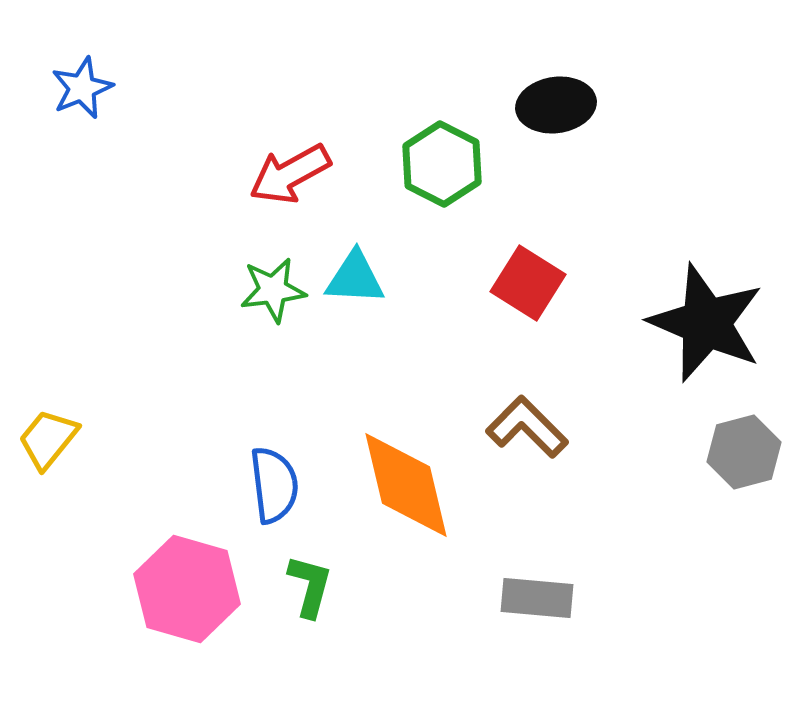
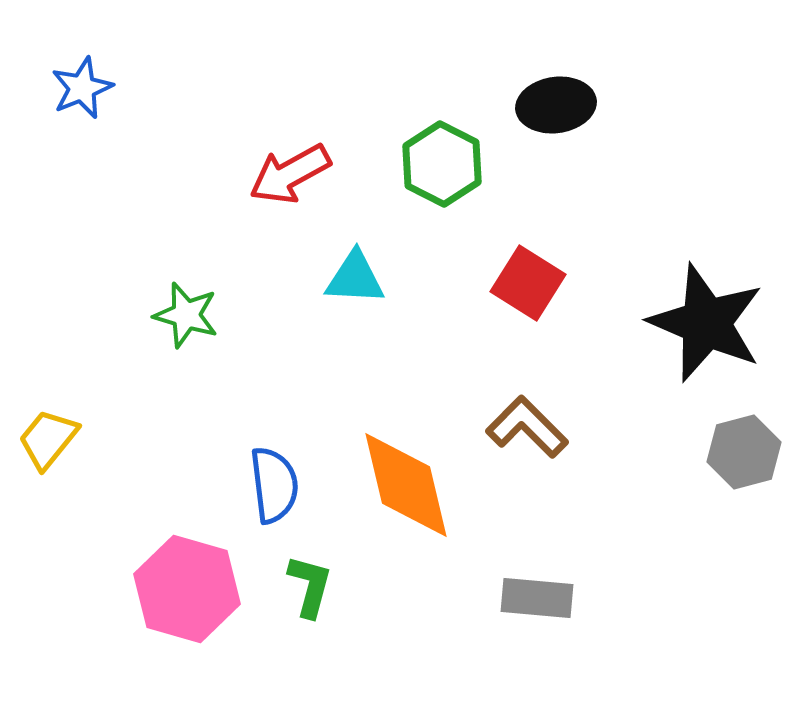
green star: moved 87 px left, 25 px down; rotated 24 degrees clockwise
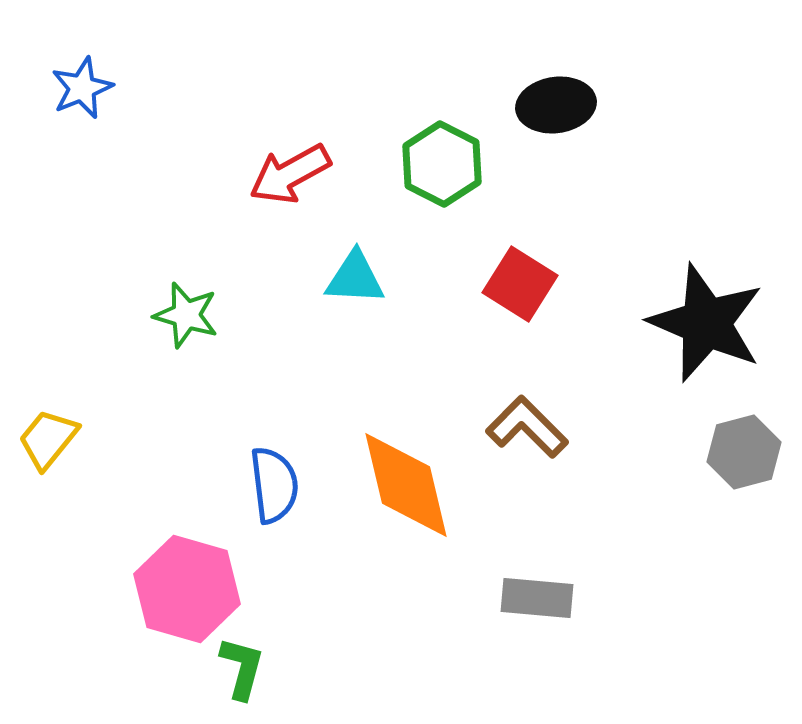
red square: moved 8 px left, 1 px down
green L-shape: moved 68 px left, 82 px down
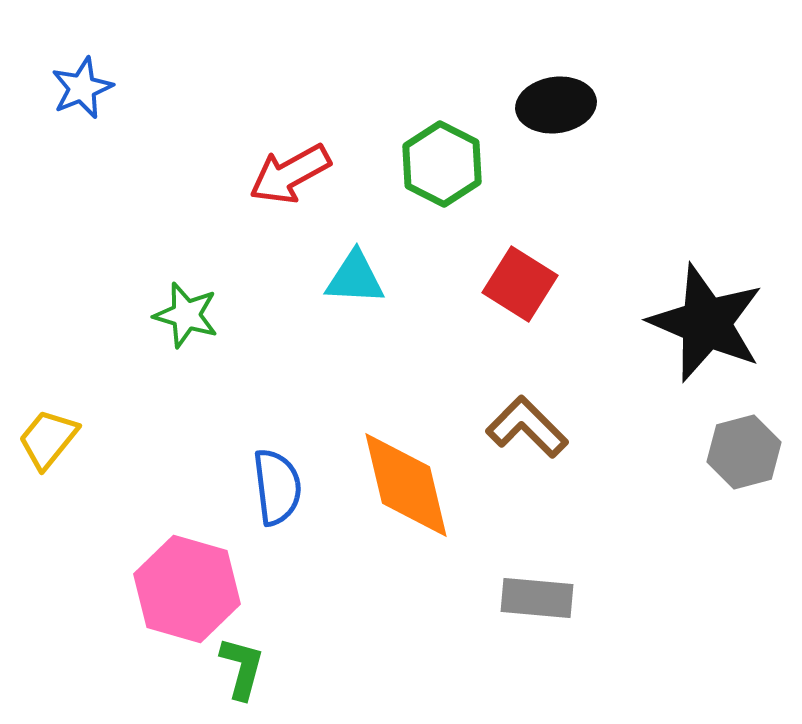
blue semicircle: moved 3 px right, 2 px down
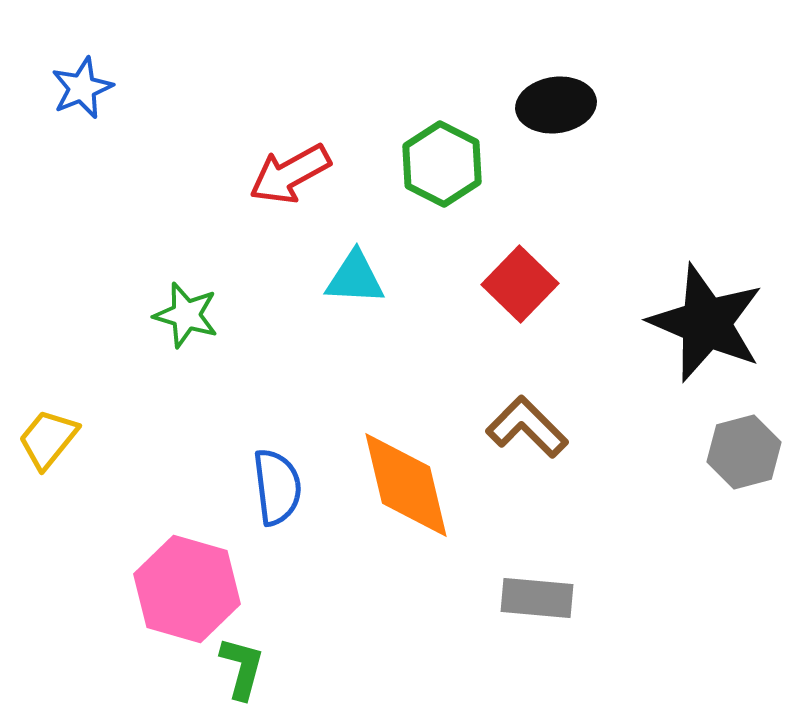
red square: rotated 12 degrees clockwise
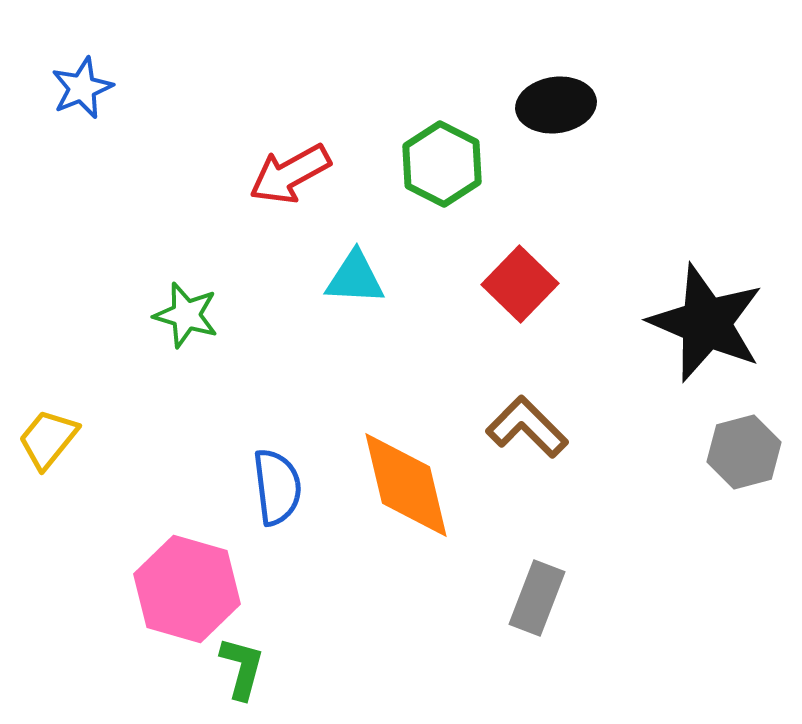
gray rectangle: rotated 74 degrees counterclockwise
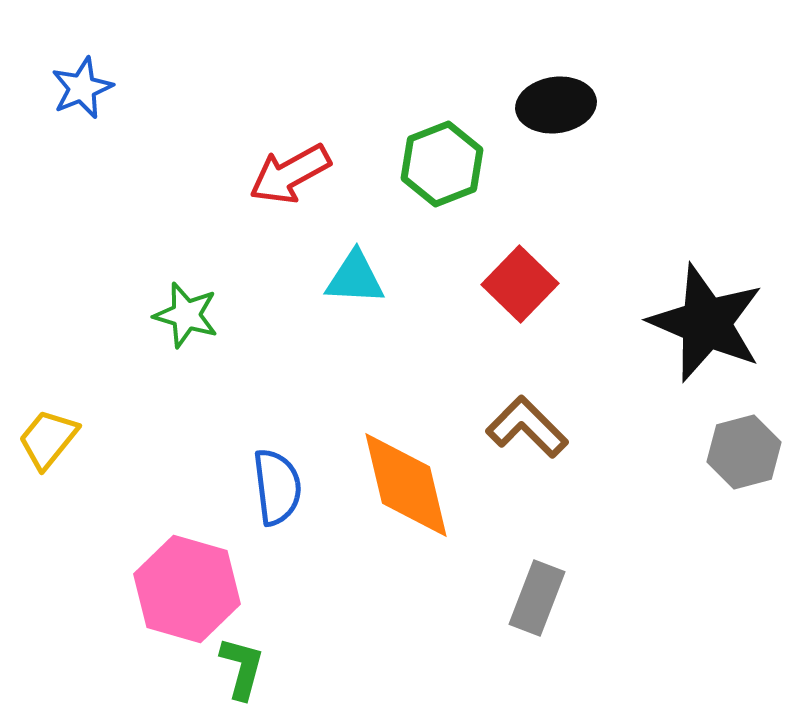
green hexagon: rotated 12 degrees clockwise
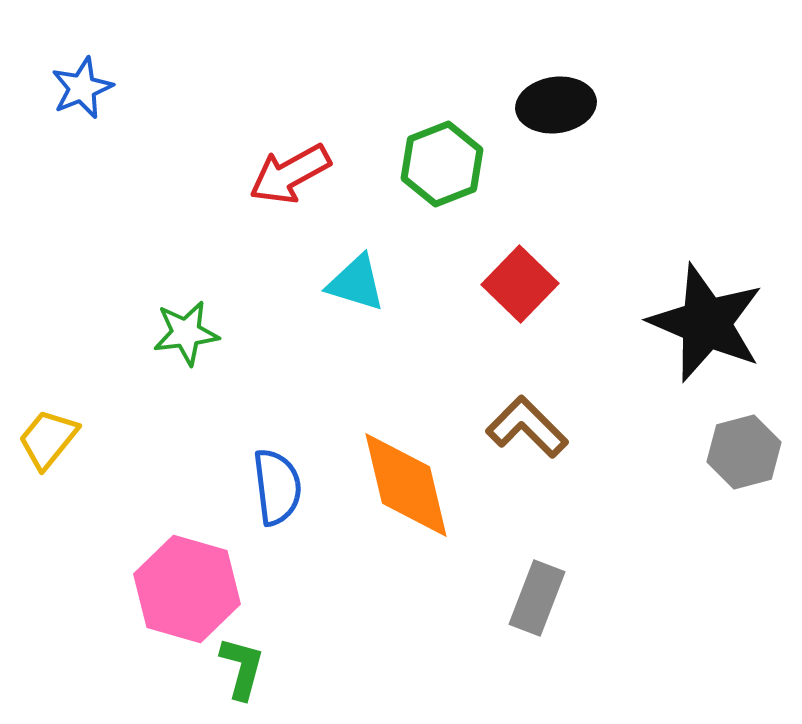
cyan triangle: moved 1 px right, 5 px down; rotated 14 degrees clockwise
green star: moved 18 px down; rotated 24 degrees counterclockwise
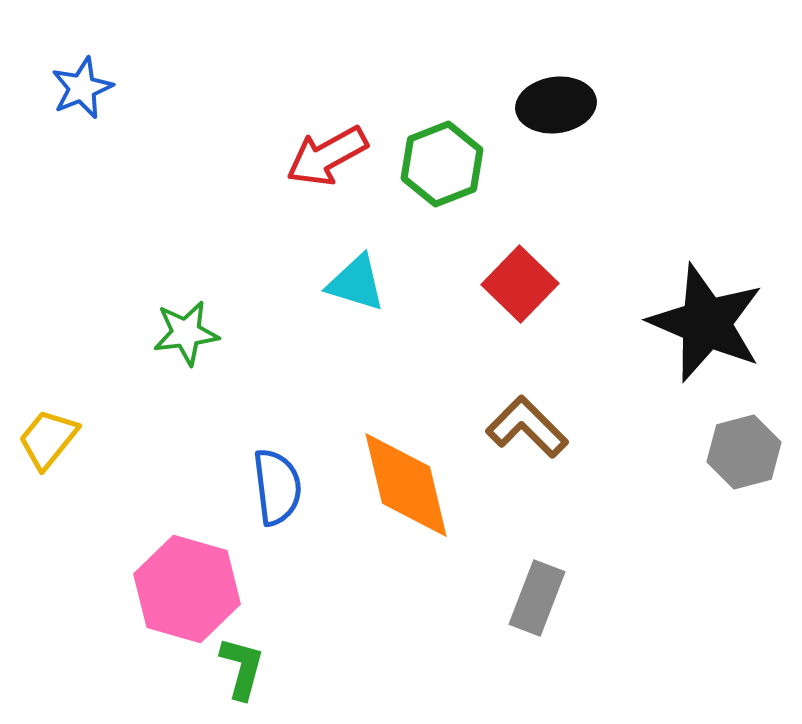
red arrow: moved 37 px right, 18 px up
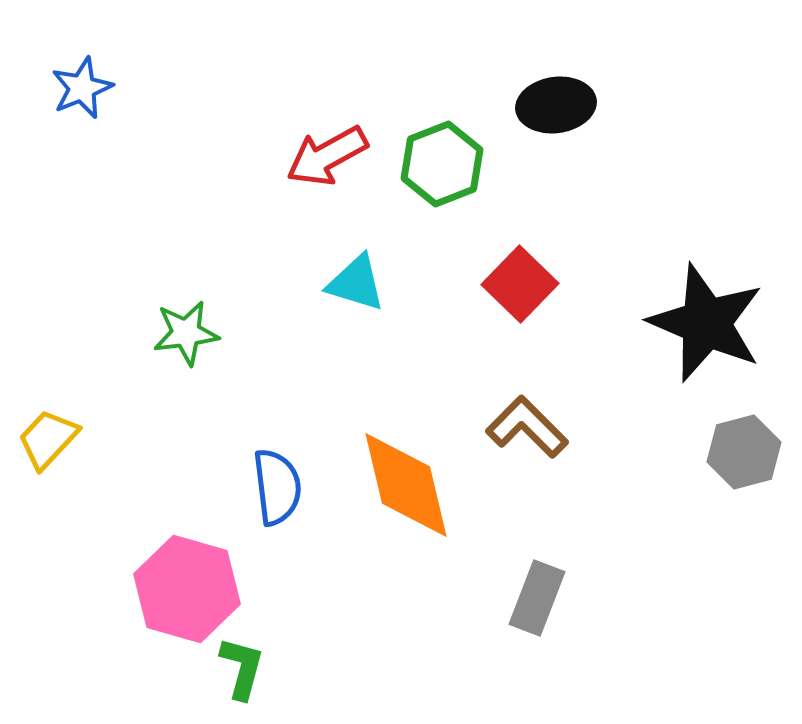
yellow trapezoid: rotated 4 degrees clockwise
